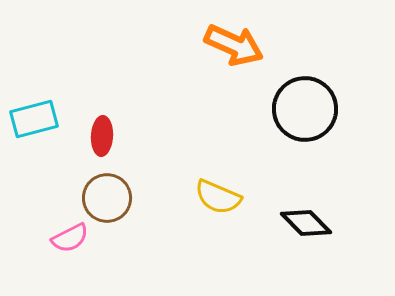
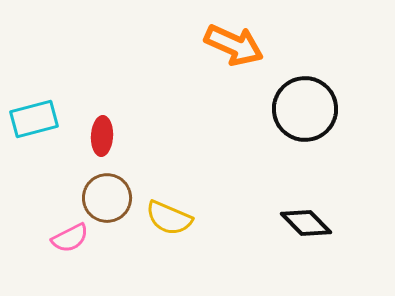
yellow semicircle: moved 49 px left, 21 px down
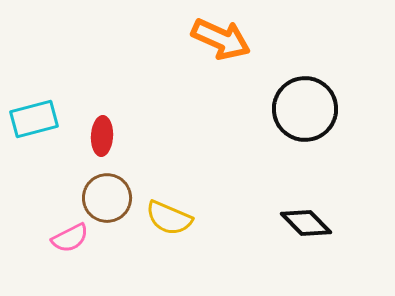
orange arrow: moved 13 px left, 6 px up
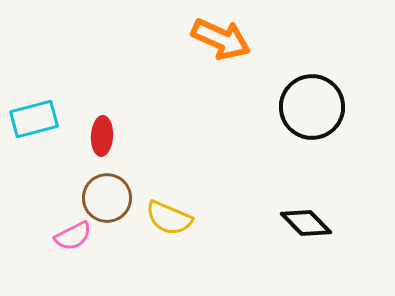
black circle: moved 7 px right, 2 px up
pink semicircle: moved 3 px right, 2 px up
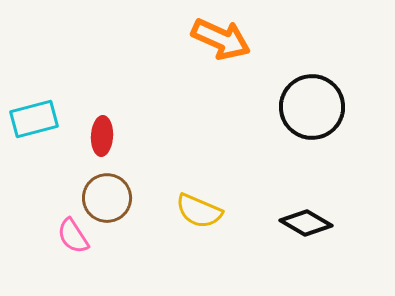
yellow semicircle: moved 30 px right, 7 px up
black diamond: rotated 15 degrees counterclockwise
pink semicircle: rotated 84 degrees clockwise
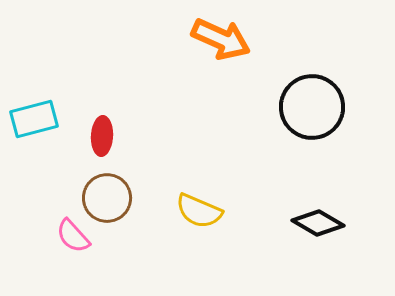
black diamond: moved 12 px right
pink semicircle: rotated 9 degrees counterclockwise
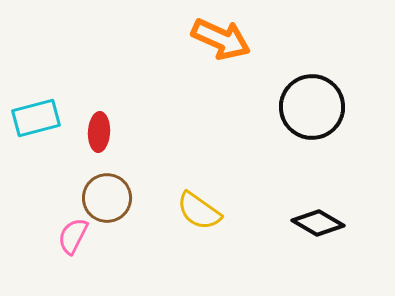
cyan rectangle: moved 2 px right, 1 px up
red ellipse: moved 3 px left, 4 px up
yellow semicircle: rotated 12 degrees clockwise
pink semicircle: rotated 69 degrees clockwise
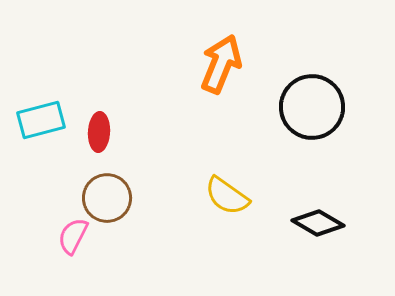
orange arrow: moved 25 px down; rotated 92 degrees counterclockwise
cyan rectangle: moved 5 px right, 2 px down
yellow semicircle: moved 28 px right, 15 px up
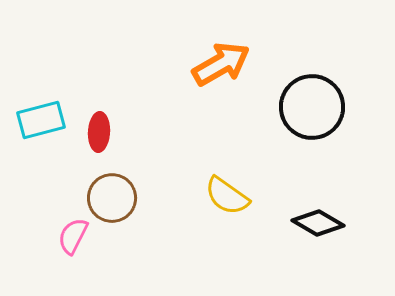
orange arrow: rotated 38 degrees clockwise
brown circle: moved 5 px right
